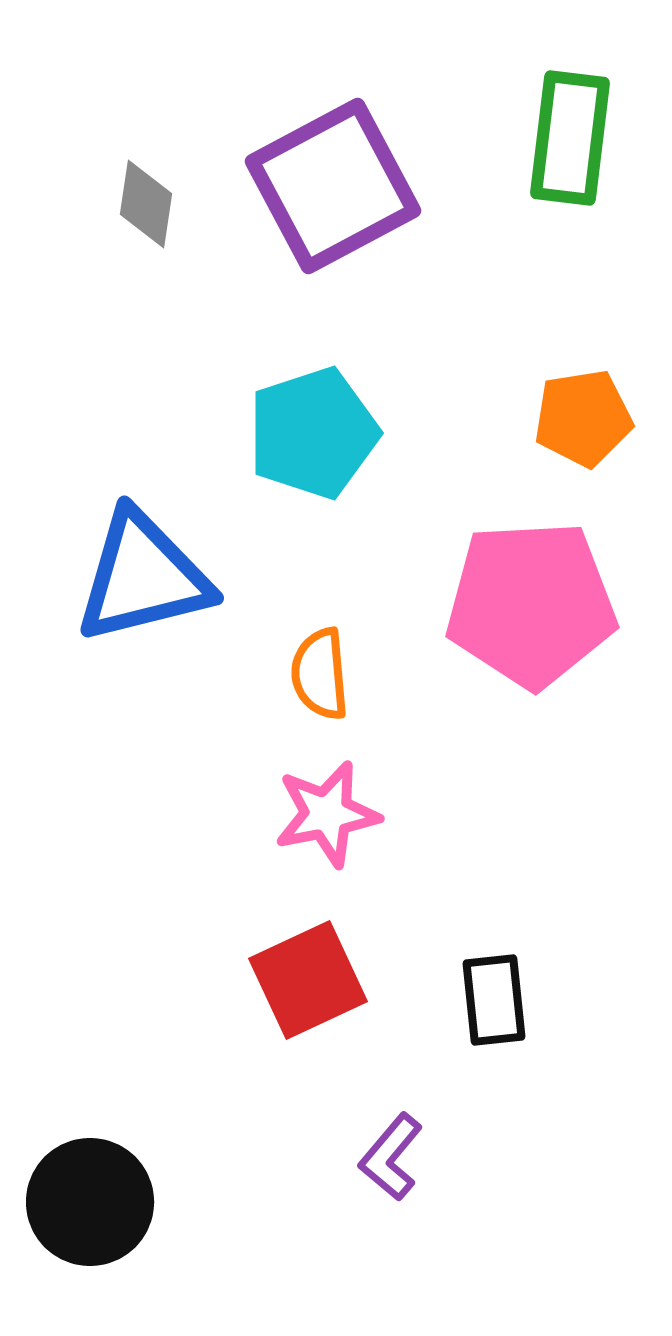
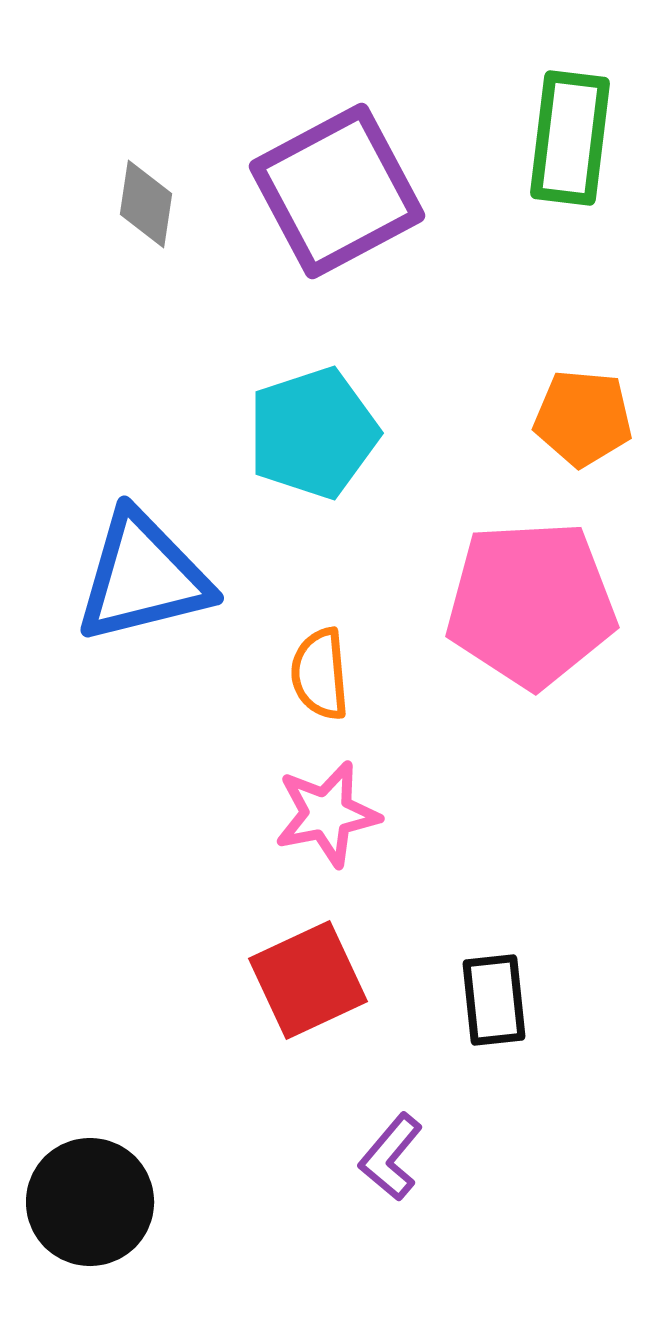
purple square: moved 4 px right, 5 px down
orange pentagon: rotated 14 degrees clockwise
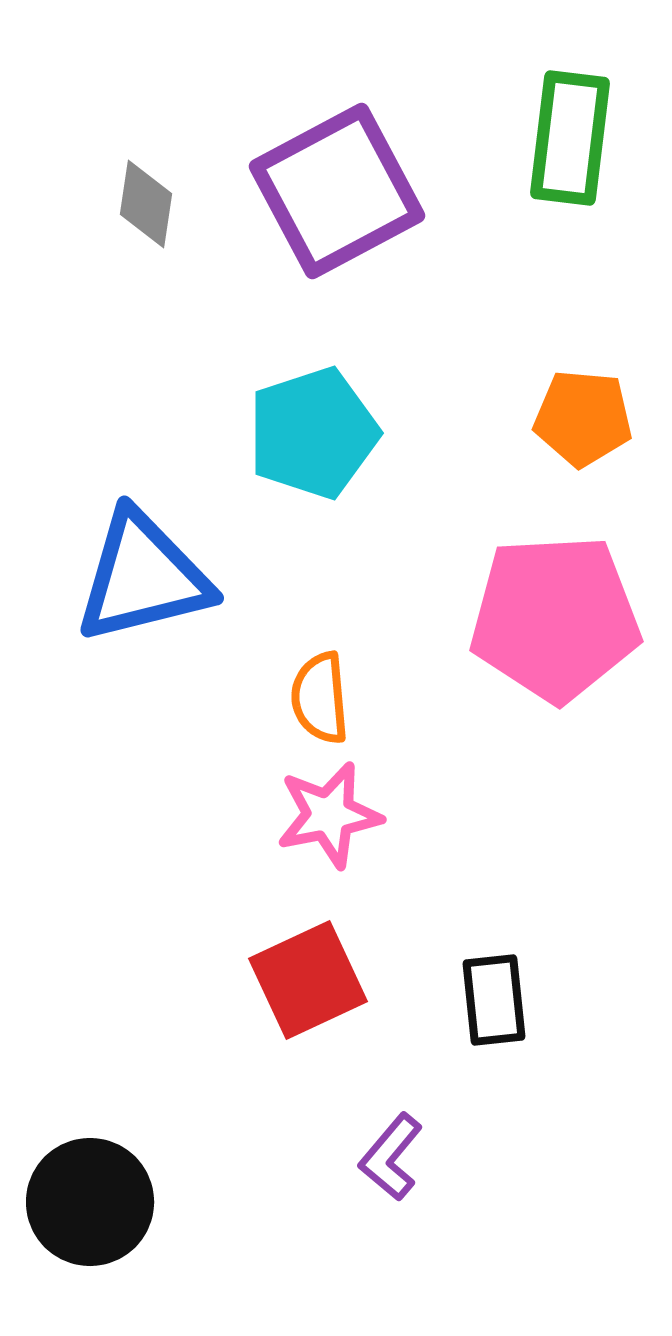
pink pentagon: moved 24 px right, 14 px down
orange semicircle: moved 24 px down
pink star: moved 2 px right, 1 px down
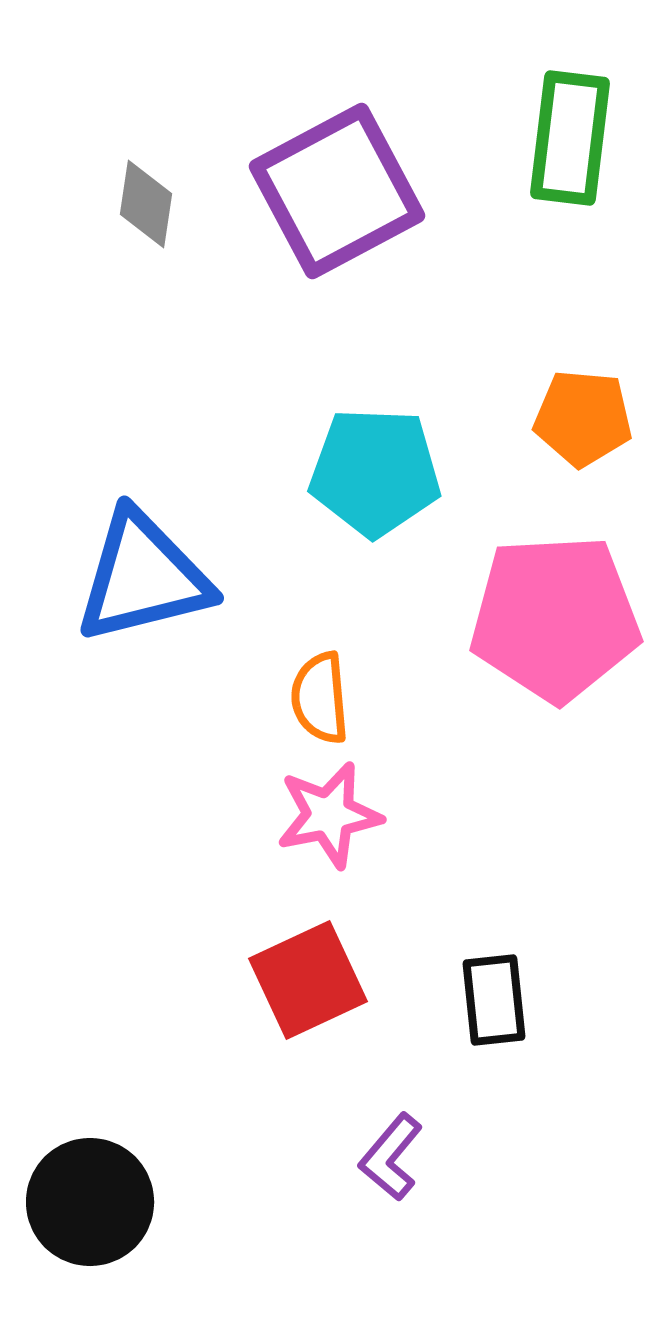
cyan pentagon: moved 62 px right, 39 px down; rotated 20 degrees clockwise
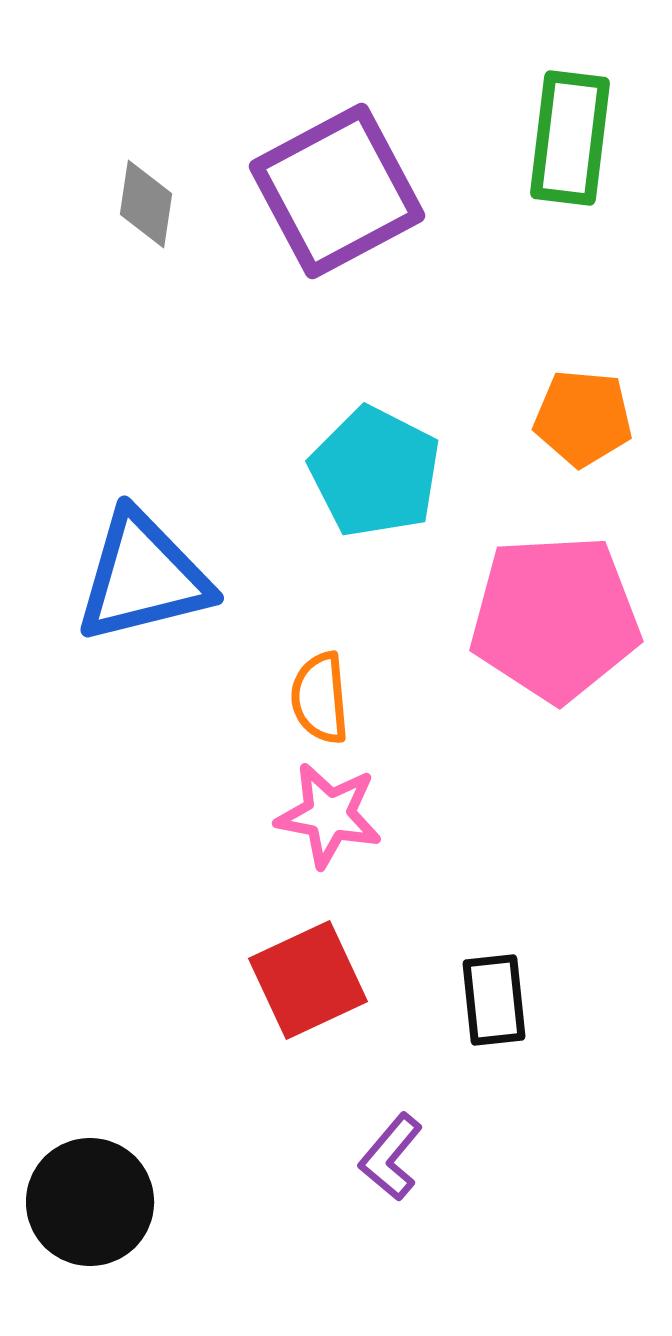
cyan pentagon: rotated 25 degrees clockwise
pink star: rotated 22 degrees clockwise
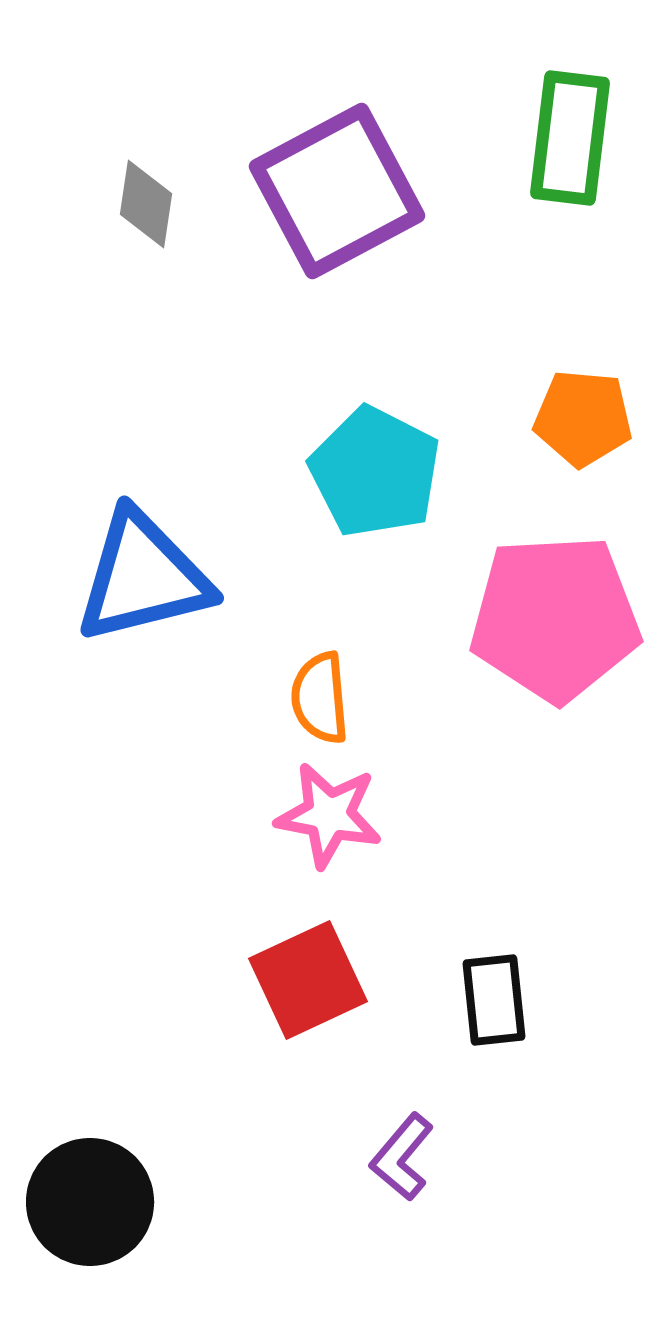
purple L-shape: moved 11 px right
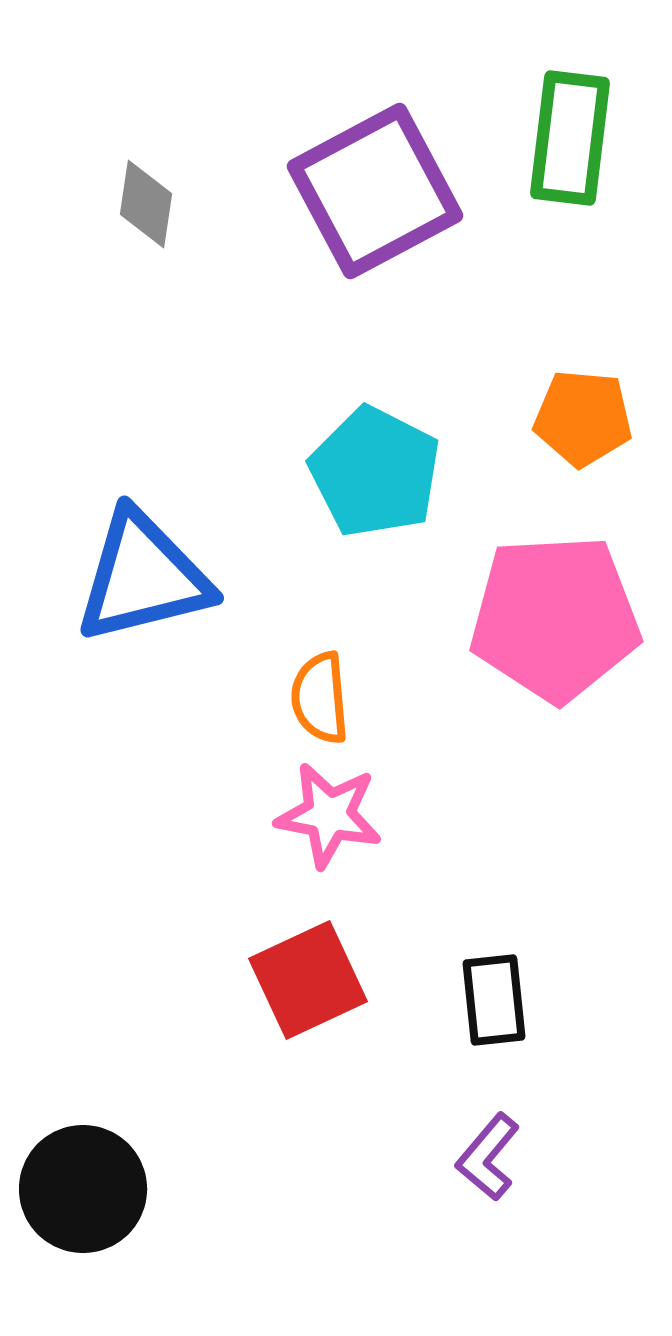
purple square: moved 38 px right
purple L-shape: moved 86 px right
black circle: moved 7 px left, 13 px up
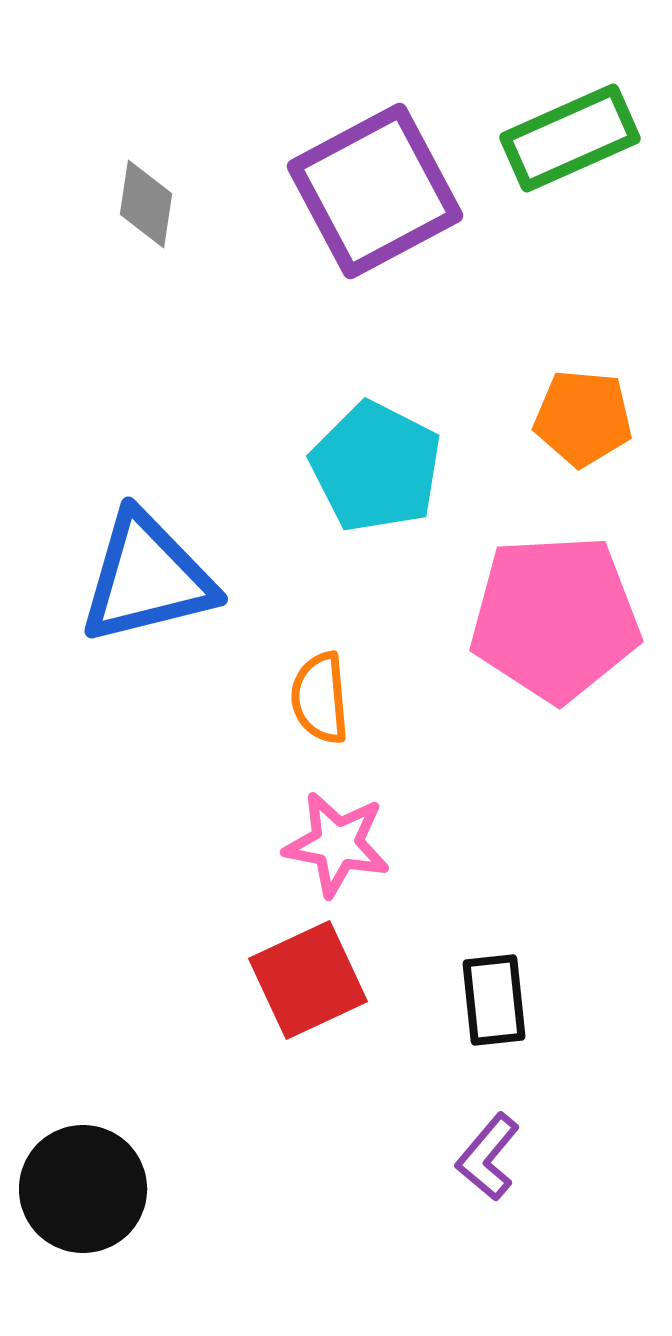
green rectangle: rotated 59 degrees clockwise
cyan pentagon: moved 1 px right, 5 px up
blue triangle: moved 4 px right, 1 px down
pink star: moved 8 px right, 29 px down
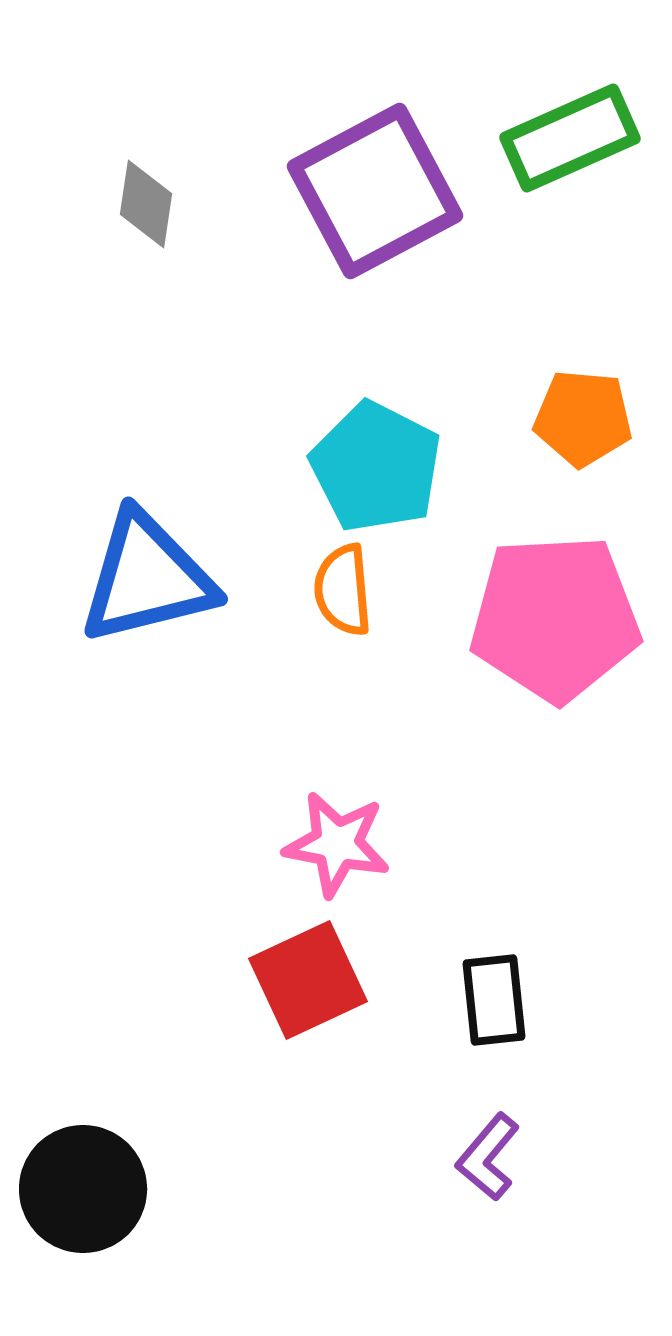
orange semicircle: moved 23 px right, 108 px up
